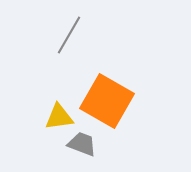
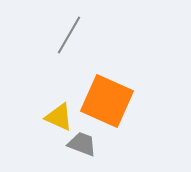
orange square: rotated 6 degrees counterclockwise
yellow triangle: rotated 32 degrees clockwise
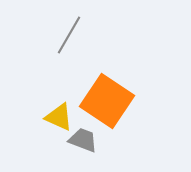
orange square: rotated 10 degrees clockwise
gray trapezoid: moved 1 px right, 4 px up
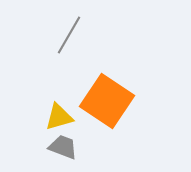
yellow triangle: rotated 40 degrees counterclockwise
gray trapezoid: moved 20 px left, 7 px down
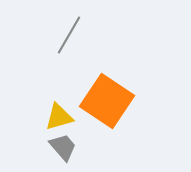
gray trapezoid: rotated 28 degrees clockwise
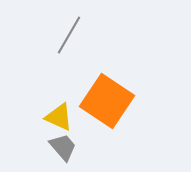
yellow triangle: rotated 40 degrees clockwise
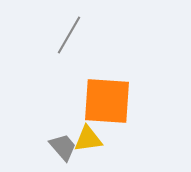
orange square: rotated 30 degrees counterclockwise
yellow triangle: moved 29 px right, 22 px down; rotated 32 degrees counterclockwise
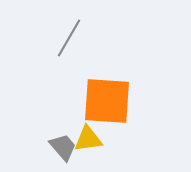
gray line: moved 3 px down
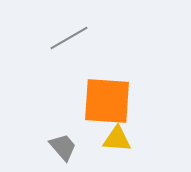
gray line: rotated 30 degrees clockwise
yellow triangle: moved 29 px right; rotated 12 degrees clockwise
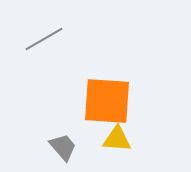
gray line: moved 25 px left, 1 px down
